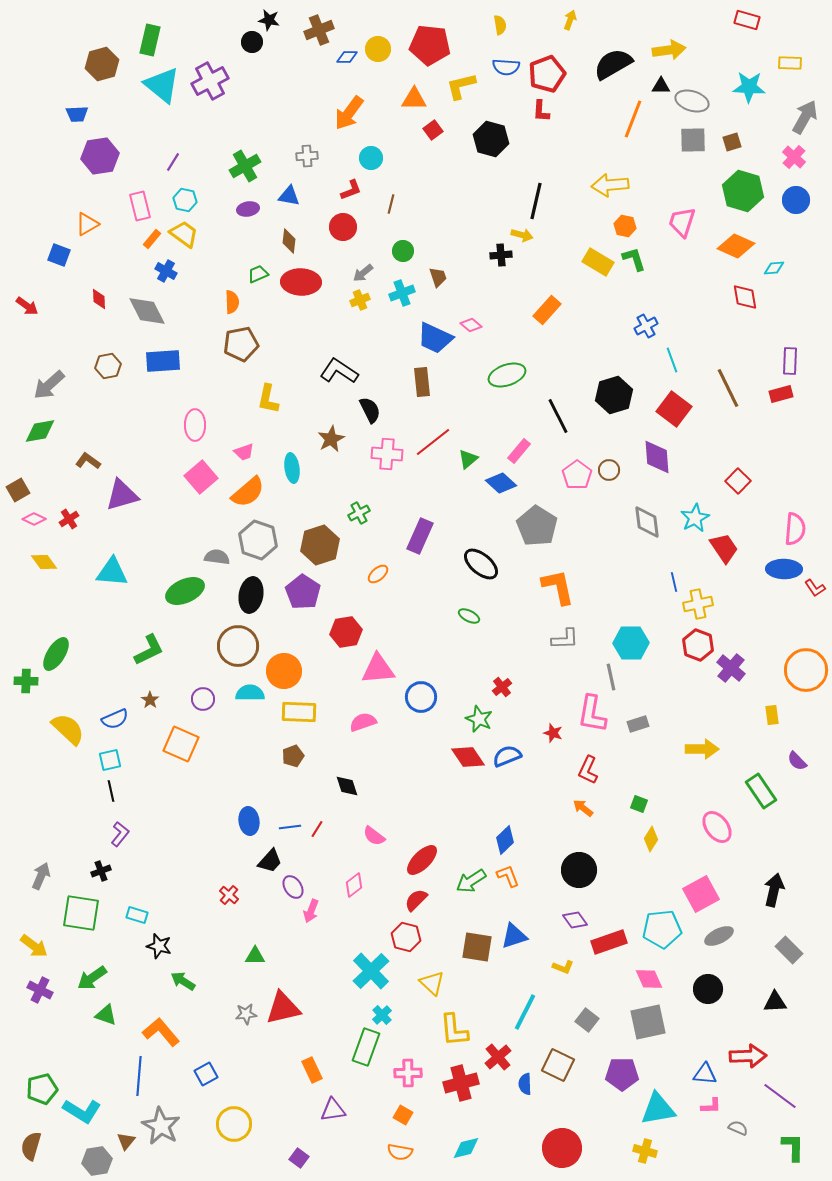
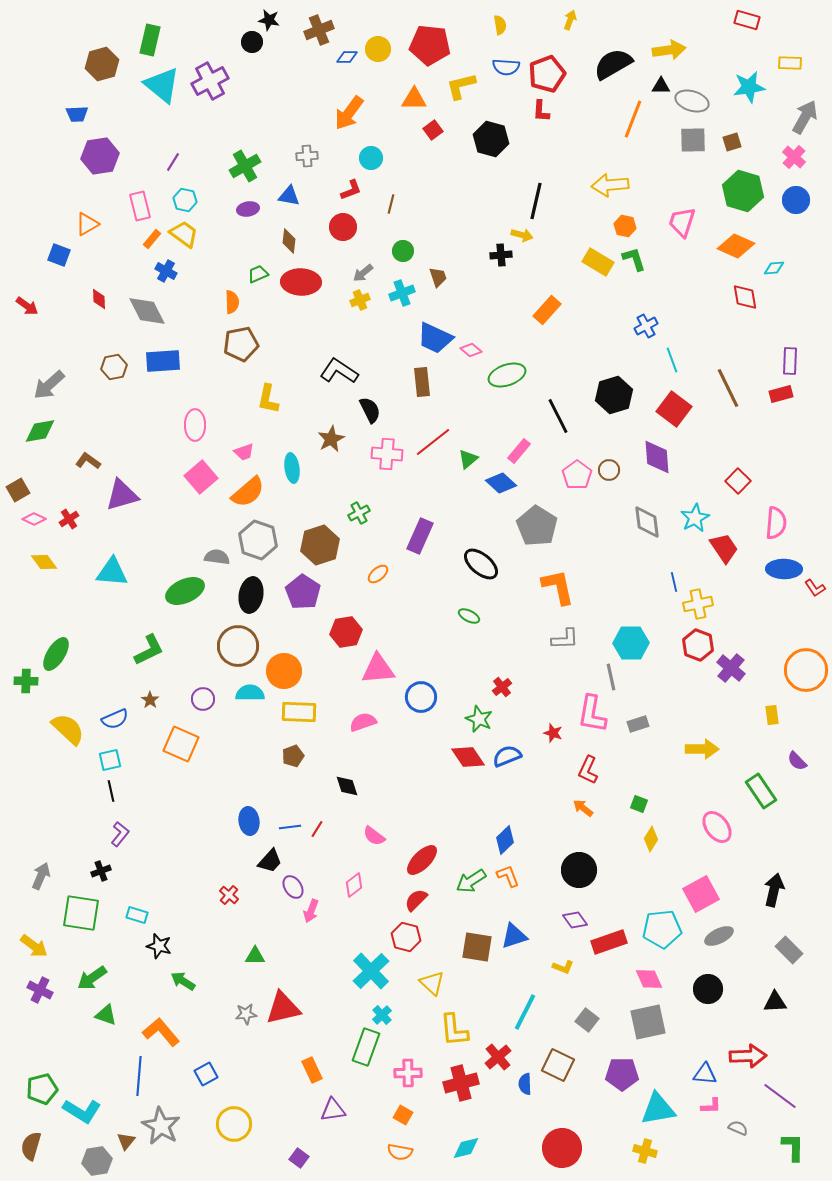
cyan star at (749, 87): rotated 12 degrees counterclockwise
pink diamond at (471, 325): moved 25 px down
brown hexagon at (108, 366): moved 6 px right, 1 px down
pink semicircle at (795, 529): moved 19 px left, 6 px up
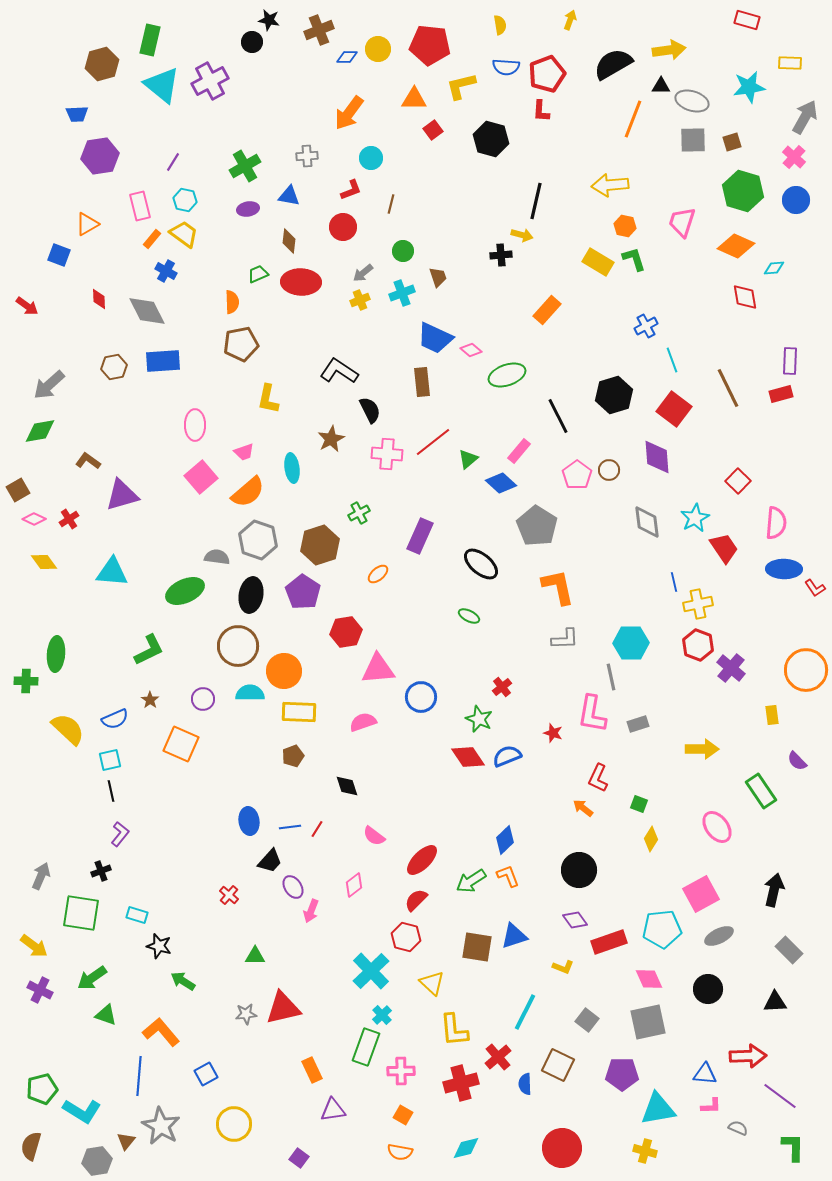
green ellipse at (56, 654): rotated 28 degrees counterclockwise
red L-shape at (588, 770): moved 10 px right, 8 px down
pink cross at (408, 1073): moved 7 px left, 2 px up
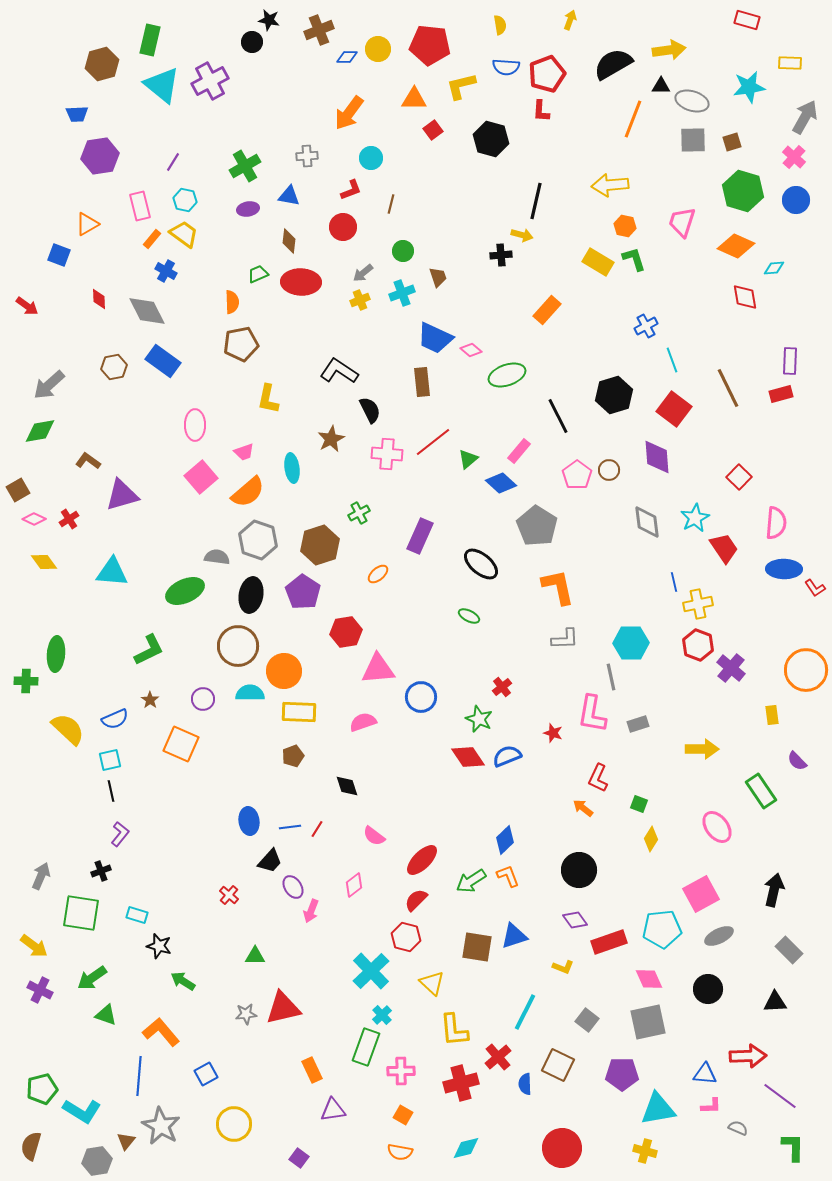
blue rectangle at (163, 361): rotated 40 degrees clockwise
red square at (738, 481): moved 1 px right, 4 px up
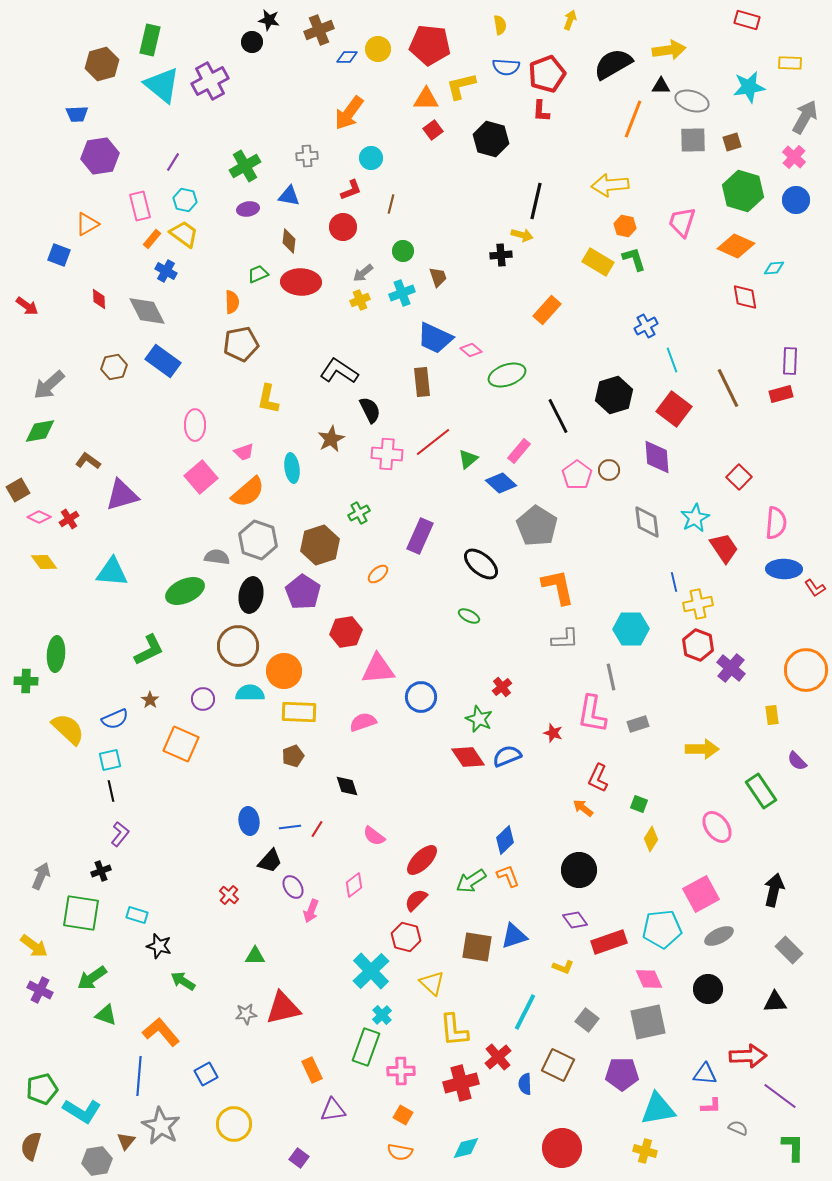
orange triangle at (414, 99): moved 12 px right
pink diamond at (34, 519): moved 5 px right, 2 px up
cyan hexagon at (631, 643): moved 14 px up
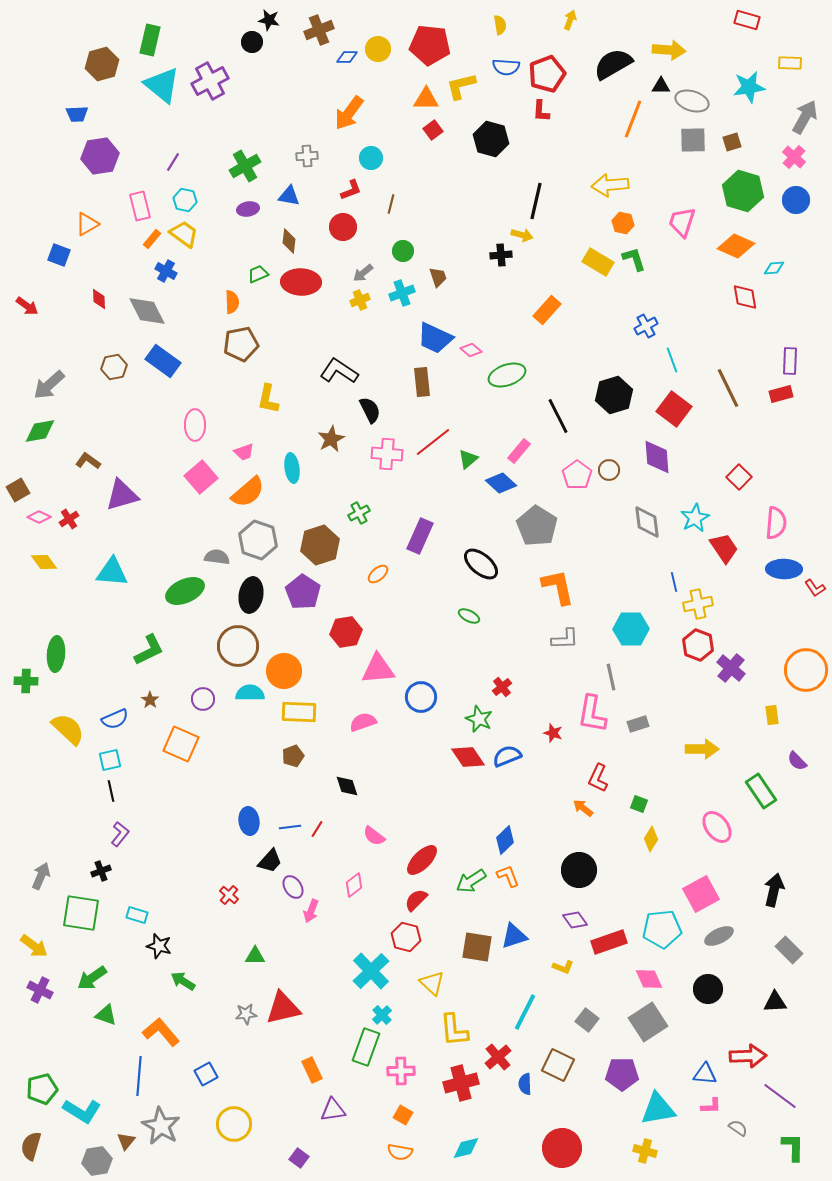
yellow arrow at (669, 50): rotated 12 degrees clockwise
orange hexagon at (625, 226): moved 2 px left, 3 px up
gray square at (648, 1022): rotated 21 degrees counterclockwise
gray semicircle at (738, 1128): rotated 12 degrees clockwise
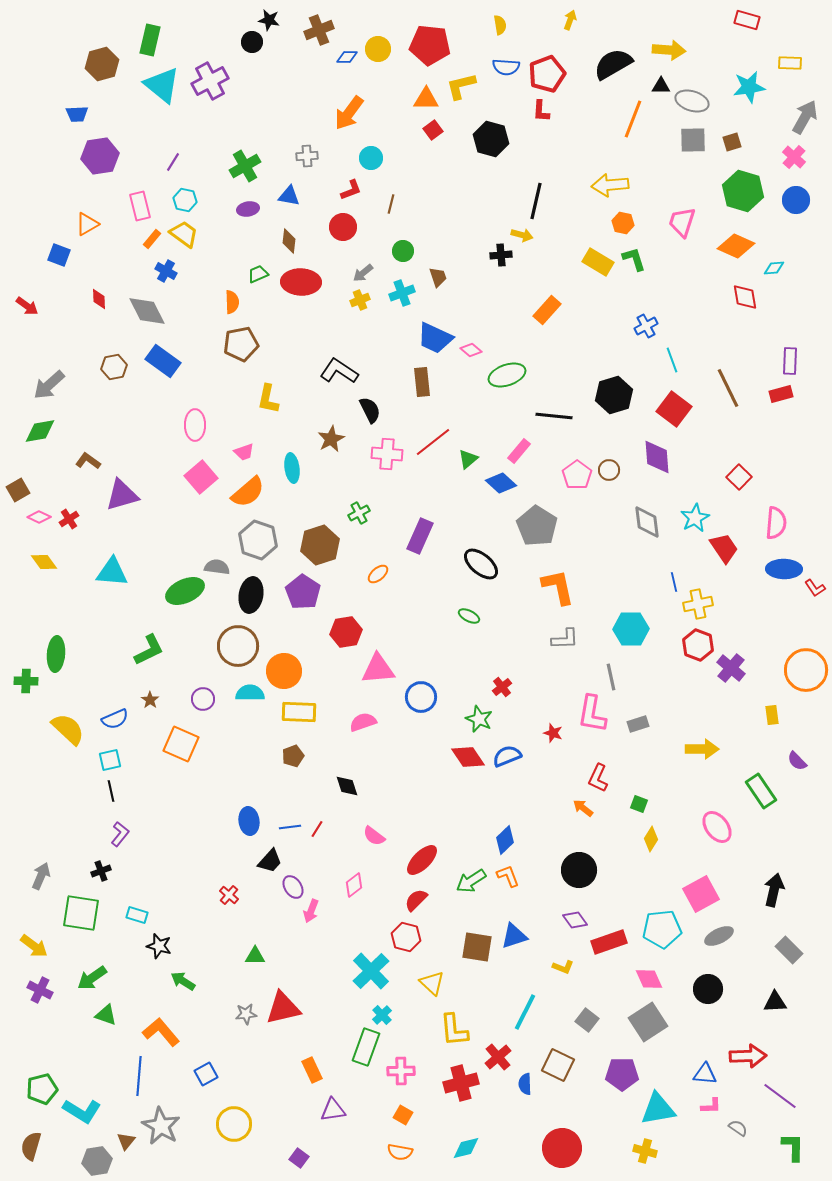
black line at (558, 416): moved 4 px left; rotated 57 degrees counterclockwise
gray semicircle at (217, 557): moved 10 px down
